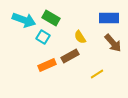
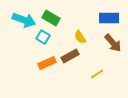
orange rectangle: moved 2 px up
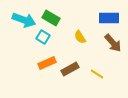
brown rectangle: moved 13 px down
yellow line: rotated 64 degrees clockwise
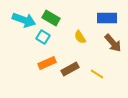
blue rectangle: moved 2 px left
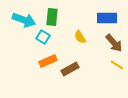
green rectangle: moved 1 px right, 1 px up; rotated 66 degrees clockwise
brown arrow: moved 1 px right
orange rectangle: moved 1 px right, 2 px up
yellow line: moved 20 px right, 9 px up
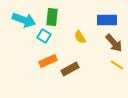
blue rectangle: moved 2 px down
cyan square: moved 1 px right, 1 px up
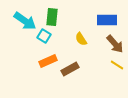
cyan arrow: moved 1 px right, 1 px down; rotated 15 degrees clockwise
yellow semicircle: moved 1 px right, 2 px down
brown arrow: moved 1 px right, 1 px down
